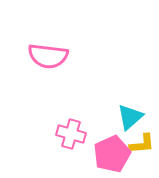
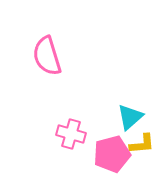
pink semicircle: moved 1 px left; rotated 66 degrees clockwise
pink pentagon: rotated 9 degrees clockwise
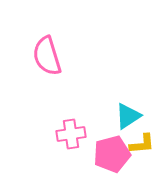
cyan triangle: moved 2 px left, 1 px up; rotated 8 degrees clockwise
pink cross: rotated 24 degrees counterclockwise
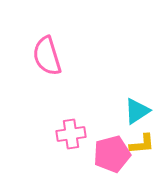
cyan triangle: moved 9 px right, 5 px up
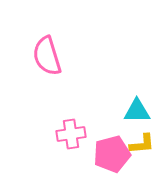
cyan triangle: rotated 32 degrees clockwise
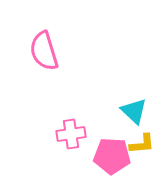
pink semicircle: moved 3 px left, 5 px up
cyan triangle: moved 3 px left; rotated 44 degrees clockwise
pink pentagon: moved 2 px down; rotated 18 degrees clockwise
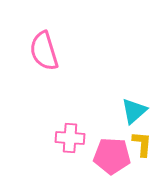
cyan triangle: rotated 36 degrees clockwise
pink cross: moved 1 px left, 4 px down; rotated 12 degrees clockwise
yellow L-shape: rotated 80 degrees counterclockwise
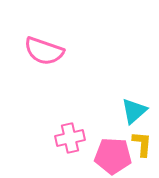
pink semicircle: rotated 54 degrees counterclockwise
pink cross: rotated 16 degrees counterclockwise
pink pentagon: moved 1 px right
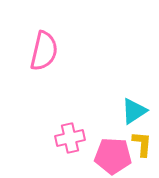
pink semicircle: rotated 96 degrees counterclockwise
cyan triangle: rotated 8 degrees clockwise
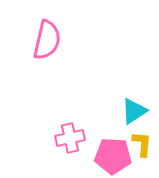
pink semicircle: moved 3 px right, 11 px up
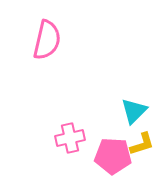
cyan triangle: rotated 12 degrees counterclockwise
yellow L-shape: rotated 68 degrees clockwise
